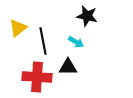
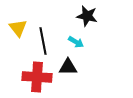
yellow triangle: rotated 30 degrees counterclockwise
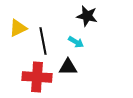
yellow triangle: rotated 42 degrees clockwise
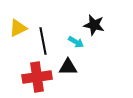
black star: moved 7 px right, 9 px down
red cross: rotated 12 degrees counterclockwise
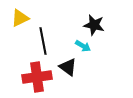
yellow triangle: moved 2 px right, 10 px up
cyan arrow: moved 7 px right, 4 px down
black triangle: rotated 36 degrees clockwise
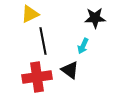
yellow triangle: moved 10 px right, 4 px up
black star: moved 1 px right, 7 px up; rotated 15 degrees counterclockwise
cyan arrow: rotated 84 degrees clockwise
black triangle: moved 2 px right, 3 px down
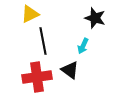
black star: rotated 20 degrees clockwise
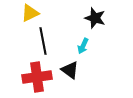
yellow triangle: moved 1 px up
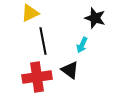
cyan arrow: moved 1 px left, 1 px up
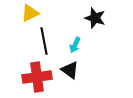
black line: moved 1 px right
cyan arrow: moved 7 px left
